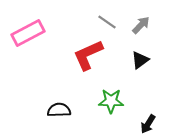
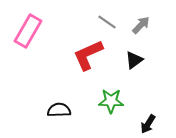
pink rectangle: moved 2 px up; rotated 32 degrees counterclockwise
black triangle: moved 6 px left
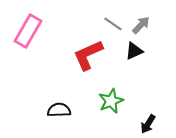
gray line: moved 6 px right, 2 px down
black triangle: moved 9 px up; rotated 12 degrees clockwise
green star: rotated 25 degrees counterclockwise
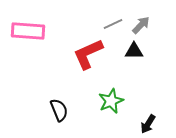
gray line: rotated 60 degrees counterclockwise
pink rectangle: rotated 64 degrees clockwise
black triangle: rotated 24 degrees clockwise
red L-shape: moved 1 px up
black semicircle: rotated 70 degrees clockwise
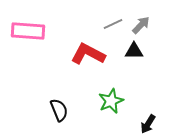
red L-shape: rotated 52 degrees clockwise
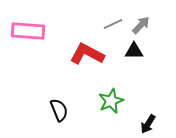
red L-shape: moved 1 px left
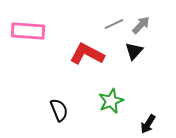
gray line: moved 1 px right
black triangle: rotated 48 degrees counterclockwise
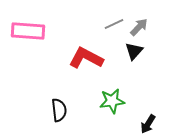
gray arrow: moved 2 px left, 2 px down
red L-shape: moved 1 px left, 4 px down
green star: moved 1 px right; rotated 15 degrees clockwise
black semicircle: rotated 15 degrees clockwise
